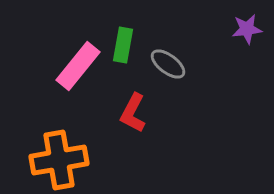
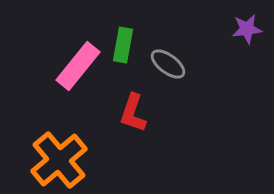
red L-shape: rotated 9 degrees counterclockwise
orange cross: rotated 30 degrees counterclockwise
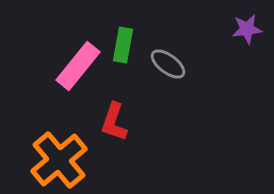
red L-shape: moved 19 px left, 9 px down
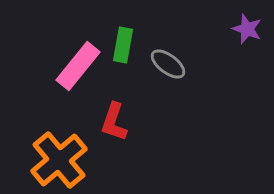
purple star: rotated 28 degrees clockwise
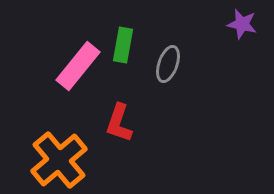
purple star: moved 5 px left, 5 px up; rotated 8 degrees counterclockwise
gray ellipse: rotated 72 degrees clockwise
red L-shape: moved 5 px right, 1 px down
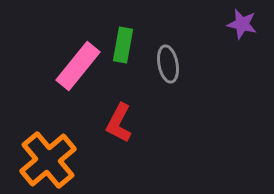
gray ellipse: rotated 30 degrees counterclockwise
red L-shape: rotated 9 degrees clockwise
orange cross: moved 11 px left
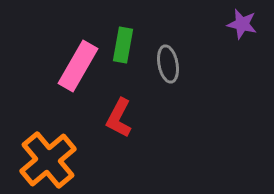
pink rectangle: rotated 9 degrees counterclockwise
red L-shape: moved 5 px up
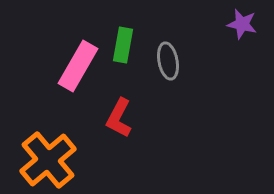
gray ellipse: moved 3 px up
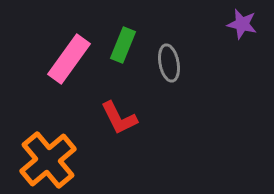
green rectangle: rotated 12 degrees clockwise
gray ellipse: moved 1 px right, 2 px down
pink rectangle: moved 9 px left, 7 px up; rotated 6 degrees clockwise
red L-shape: rotated 54 degrees counterclockwise
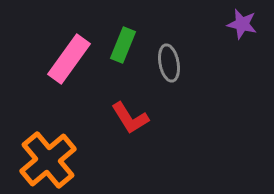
red L-shape: moved 11 px right; rotated 6 degrees counterclockwise
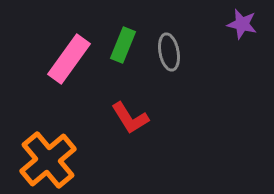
gray ellipse: moved 11 px up
